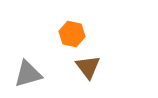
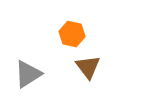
gray triangle: rotated 16 degrees counterclockwise
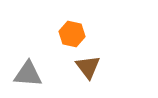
gray triangle: rotated 36 degrees clockwise
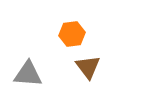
orange hexagon: rotated 20 degrees counterclockwise
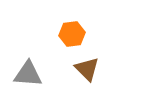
brown triangle: moved 1 px left, 2 px down; rotated 8 degrees counterclockwise
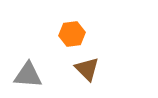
gray triangle: moved 1 px down
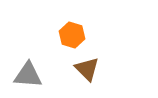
orange hexagon: moved 1 px down; rotated 25 degrees clockwise
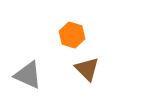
gray triangle: rotated 20 degrees clockwise
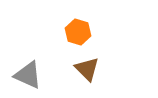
orange hexagon: moved 6 px right, 3 px up
